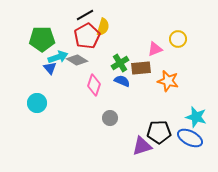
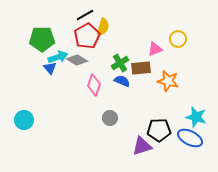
cyan circle: moved 13 px left, 17 px down
black pentagon: moved 2 px up
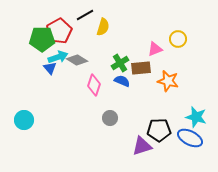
red pentagon: moved 28 px left, 5 px up
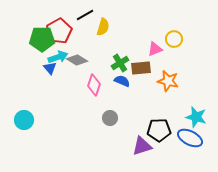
yellow circle: moved 4 px left
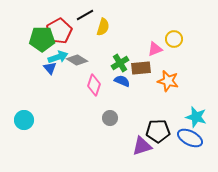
black pentagon: moved 1 px left, 1 px down
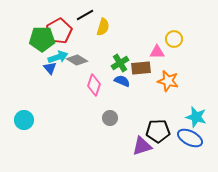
pink triangle: moved 2 px right, 3 px down; rotated 21 degrees clockwise
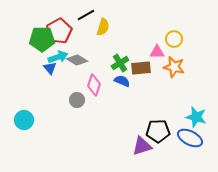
black line: moved 1 px right
orange star: moved 6 px right, 14 px up
gray circle: moved 33 px left, 18 px up
